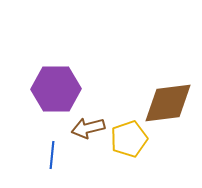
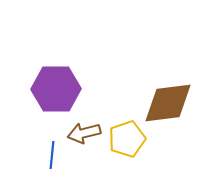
brown arrow: moved 4 px left, 5 px down
yellow pentagon: moved 2 px left
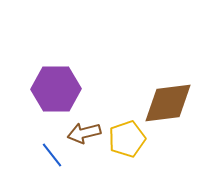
blue line: rotated 44 degrees counterclockwise
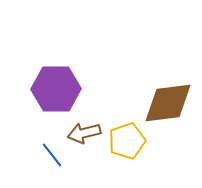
yellow pentagon: moved 2 px down
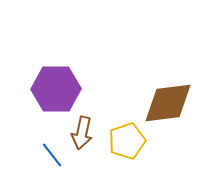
brown arrow: moved 2 px left; rotated 64 degrees counterclockwise
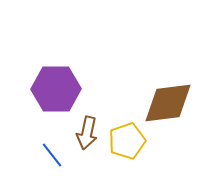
brown arrow: moved 5 px right
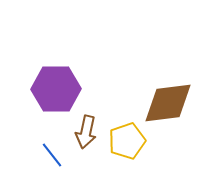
brown arrow: moved 1 px left, 1 px up
